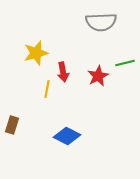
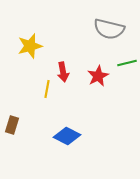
gray semicircle: moved 8 px right, 7 px down; rotated 16 degrees clockwise
yellow star: moved 6 px left, 7 px up
green line: moved 2 px right
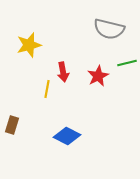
yellow star: moved 1 px left, 1 px up
